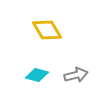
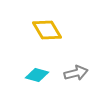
gray arrow: moved 2 px up
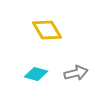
cyan diamond: moved 1 px left, 1 px up
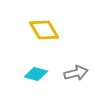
yellow diamond: moved 3 px left
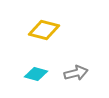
yellow diamond: rotated 44 degrees counterclockwise
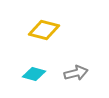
cyan diamond: moved 2 px left
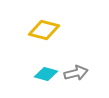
cyan diamond: moved 12 px right
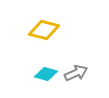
gray arrow: rotated 10 degrees counterclockwise
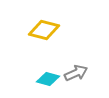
cyan diamond: moved 2 px right, 5 px down
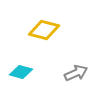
cyan diamond: moved 27 px left, 7 px up
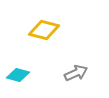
cyan diamond: moved 3 px left, 3 px down
